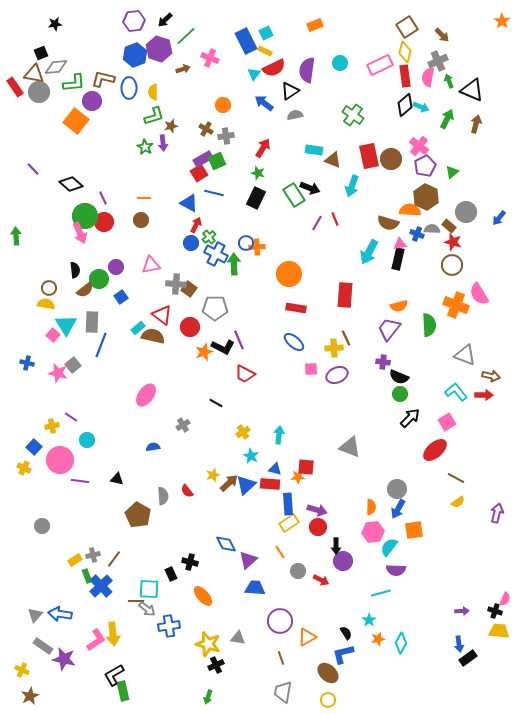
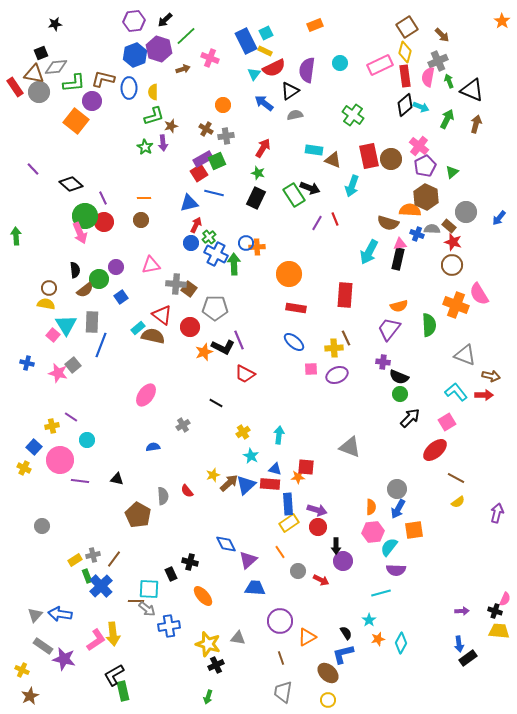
blue triangle at (189, 203): rotated 42 degrees counterclockwise
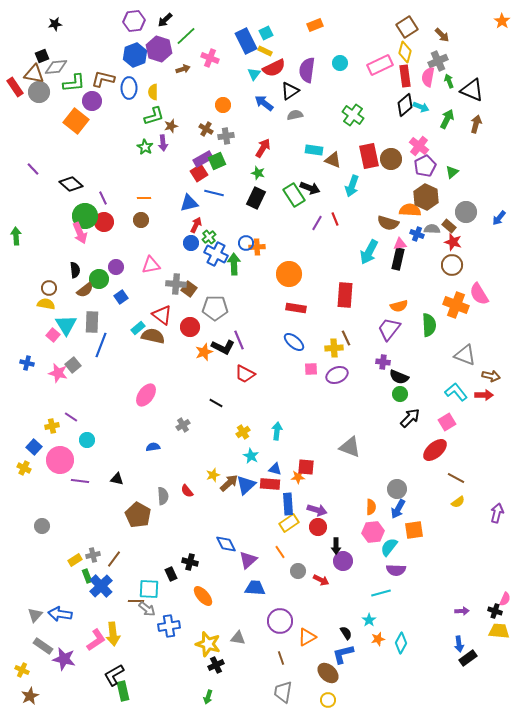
black square at (41, 53): moved 1 px right, 3 px down
cyan arrow at (279, 435): moved 2 px left, 4 px up
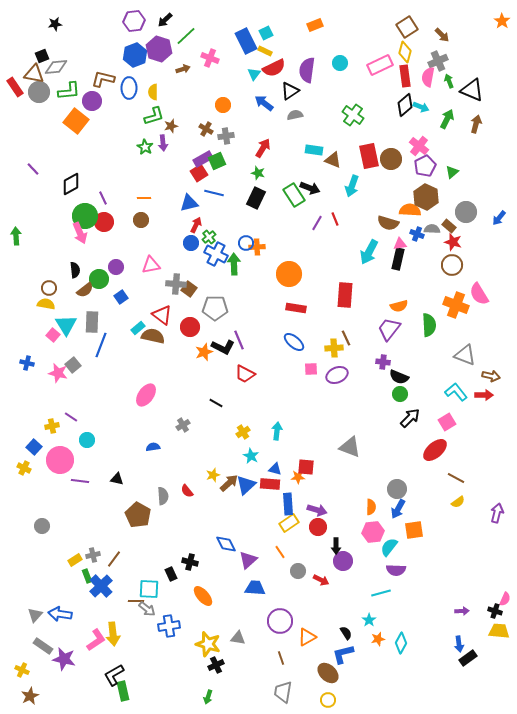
green L-shape at (74, 83): moved 5 px left, 8 px down
black diamond at (71, 184): rotated 70 degrees counterclockwise
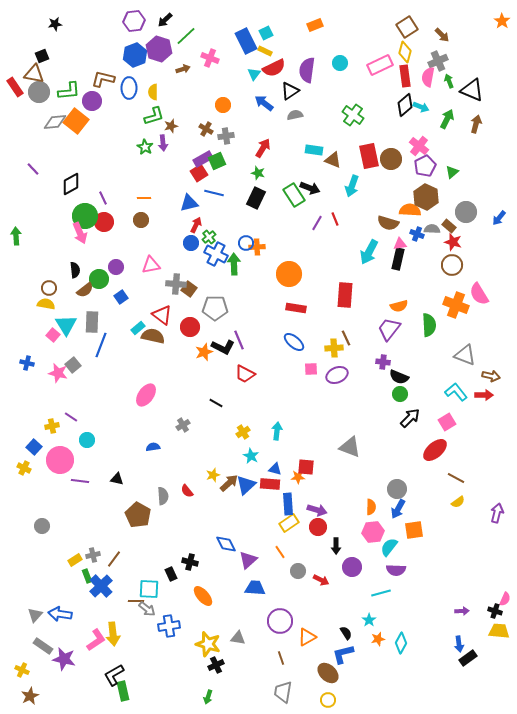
gray diamond at (56, 67): moved 1 px left, 55 px down
purple circle at (343, 561): moved 9 px right, 6 px down
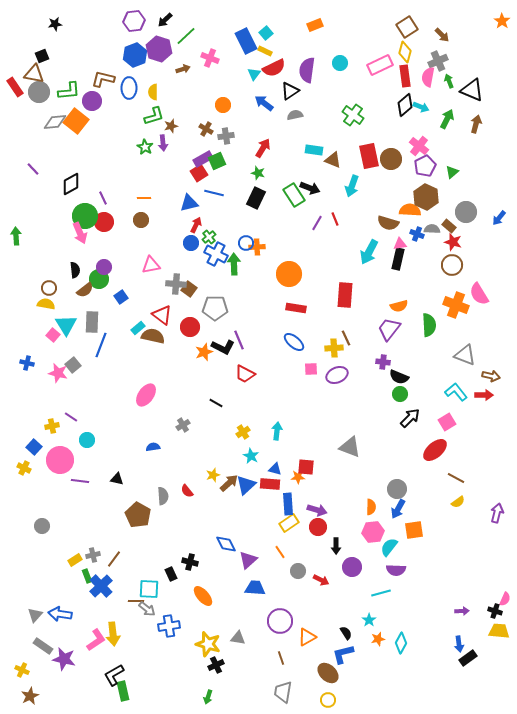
cyan square at (266, 33): rotated 16 degrees counterclockwise
purple circle at (116, 267): moved 12 px left
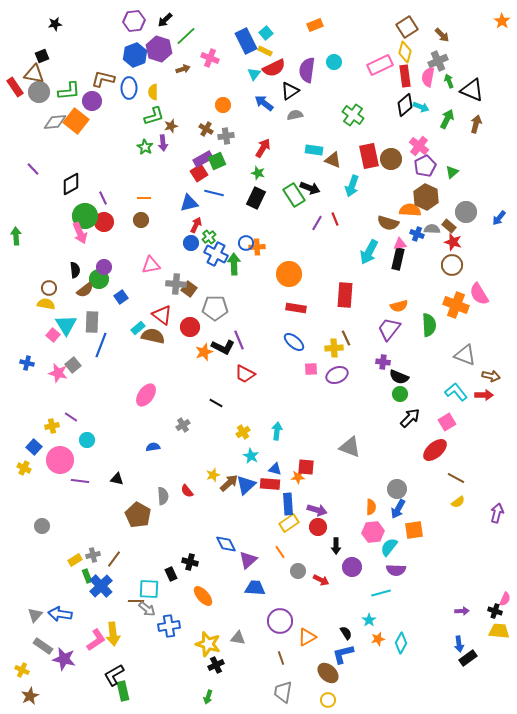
cyan circle at (340, 63): moved 6 px left, 1 px up
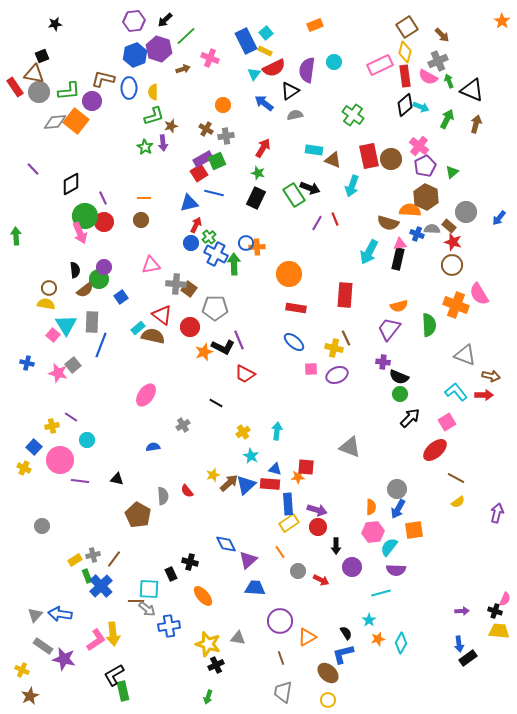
pink semicircle at (428, 77): rotated 72 degrees counterclockwise
yellow cross at (334, 348): rotated 18 degrees clockwise
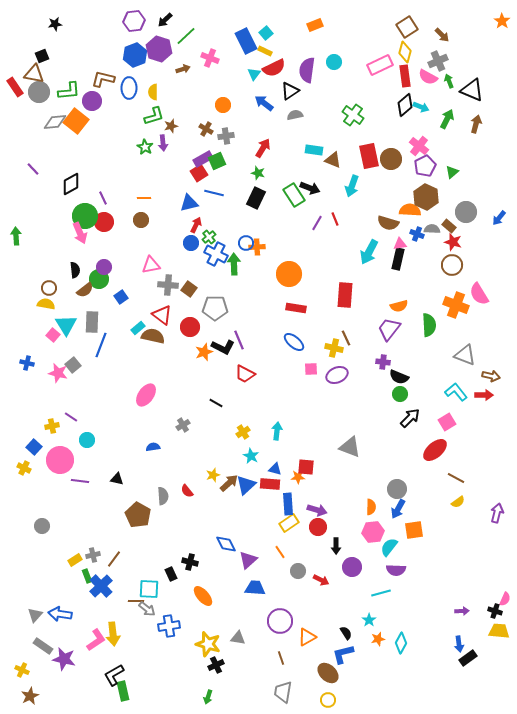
gray cross at (176, 284): moved 8 px left, 1 px down
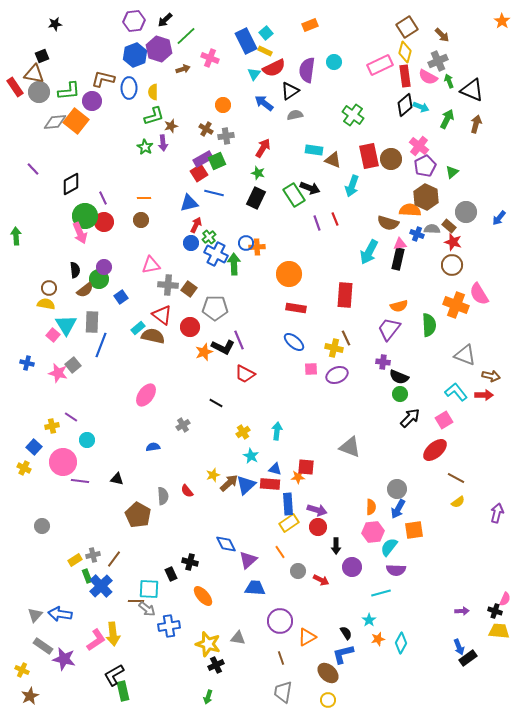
orange rectangle at (315, 25): moved 5 px left
purple line at (317, 223): rotated 49 degrees counterclockwise
pink square at (447, 422): moved 3 px left, 2 px up
pink circle at (60, 460): moved 3 px right, 2 px down
blue arrow at (459, 644): moved 3 px down; rotated 14 degrees counterclockwise
